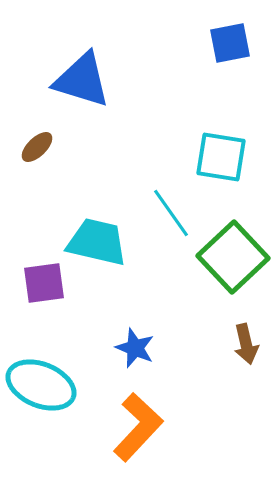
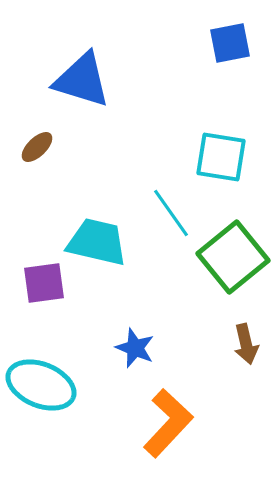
green square: rotated 4 degrees clockwise
orange L-shape: moved 30 px right, 4 px up
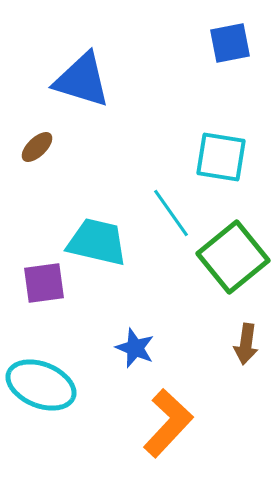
brown arrow: rotated 21 degrees clockwise
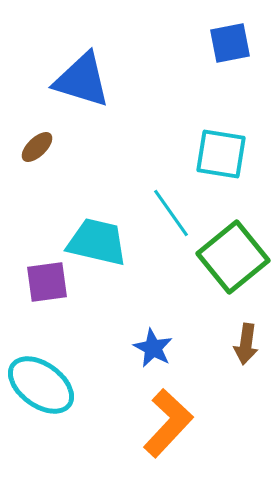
cyan square: moved 3 px up
purple square: moved 3 px right, 1 px up
blue star: moved 18 px right; rotated 6 degrees clockwise
cyan ellipse: rotated 14 degrees clockwise
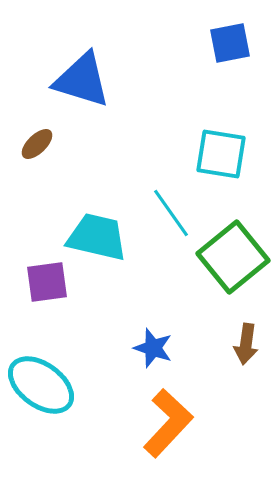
brown ellipse: moved 3 px up
cyan trapezoid: moved 5 px up
blue star: rotated 9 degrees counterclockwise
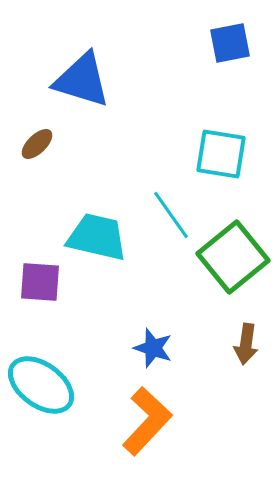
cyan line: moved 2 px down
purple square: moved 7 px left; rotated 12 degrees clockwise
orange L-shape: moved 21 px left, 2 px up
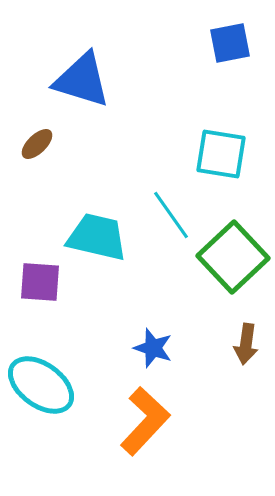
green square: rotated 4 degrees counterclockwise
orange L-shape: moved 2 px left
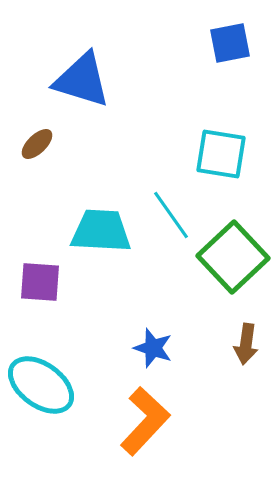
cyan trapezoid: moved 4 px right, 6 px up; rotated 10 degrees counterclockwise
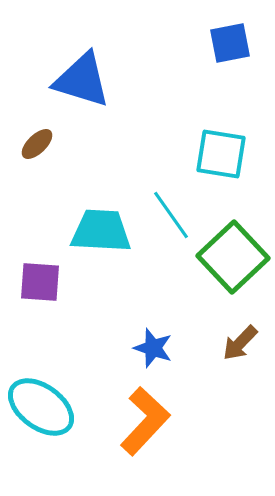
brown arrow: moved 6 px left, 1 px up; rotated 36 degrees clockwise
cyan ellipse: moved 22 px down
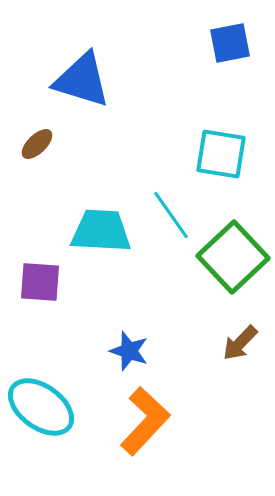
blue star: moved 24 px left, 3 px down
